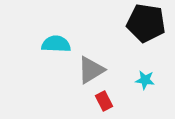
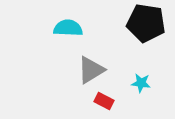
cyan semicircle: moved 12 px right, 16 px up
cyan star: moved 4 px left, 3 px down
red rectangle: rotated 36 degrees counterclockwise
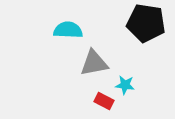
cyan semicircle: moved 2 px down
gray triangle: moved 3 px right, 7 px up; rotated 20 degrees clockwise
cyan star: moved 16 px left, 2 px down
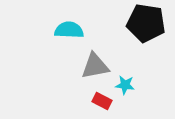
cyan semicircle: moved 1 px right
gray triangle: moved 1 px right, 3 px down
red rectangle: moved 2 px left
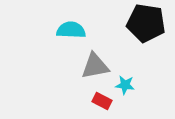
cyan semicircle: moved 2 px right
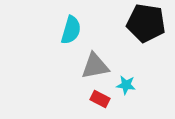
cyan semicircle: rotated 104 degrees clockwise
cyan star: moved 1 px right
red rectangle: moved 2 px left, 2 px up
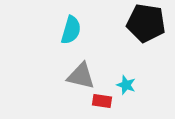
gray triangle: moved 14 px left, 10 px down; rotated 24 degrees clockwise
cyan star: rotated 12 degrees clockwise
red rectangle: moved 2 px right, 2 px down; rotated 18 degrees counterclockwise
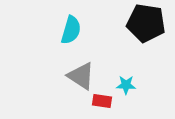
gray triangle: rotated 20 degrees clockwise
cyan star: rotated 18 degrees counterclockwise
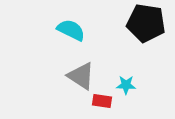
cyan semicircle: rotated 80 degrees counterclockwise
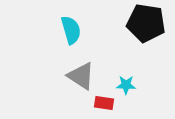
cyan semicircle: rotated 48 degrees clockwise
red rectangle: moved 2 px right, 2 px down
